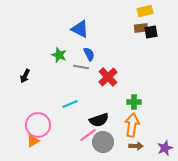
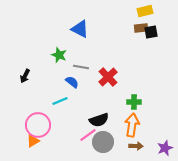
blue semicircle: moved 17 px left, 28 px down; rotated 24 degrees counterclockwise
cyan line: moved 10 px left, 3 px up
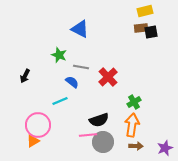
green cross: rotated 32 degrees counterclockwise
pink line: rotated 30 degrees clockwise
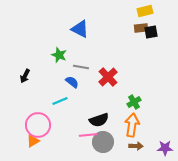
purple star: rotated 21 degrees clockwise
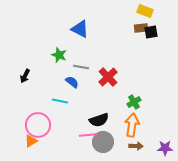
yellow rectangle: rotated 35 degrees clockwise
cyan line: rotated 35 degrees clockwise
orange triangle: moved 2 px left
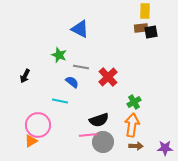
yellow rectangle: rotated 70 degrees clockwise
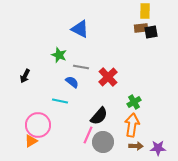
black semicircle: moved 4 px up; rotated 30 degrees counterclockwise
pink line: rotated 60 degrees counterclockwise
purple star: moved 7 px left
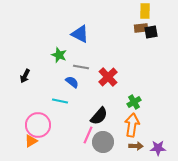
blue triangle: moved 5 px down
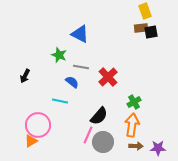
yellow rectangle: rotated 21 degrees counterclockwise
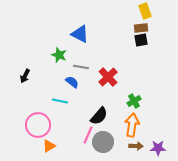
black square: moved 10 px left, 8 px down
green cross: moved 1 px up
orange triangle: moved 18 px right, 5 px down
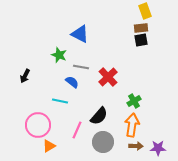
pink line: moved 11 px left, 5 px up
